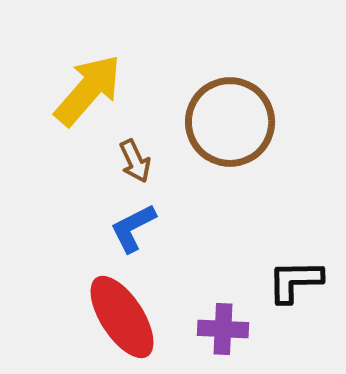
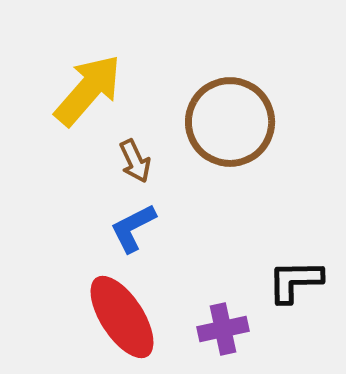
purple cross: rotated 15 degrees counterclockwise
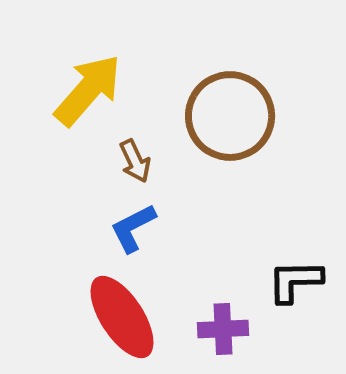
brown circle: moved 6 px up
purple cross: rotated 9 degrees clockwise
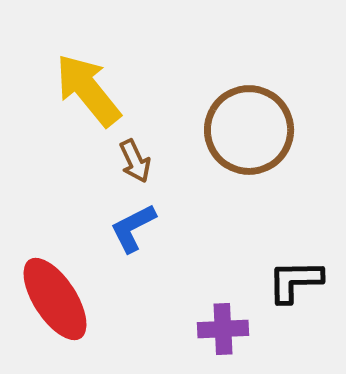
yellow arrow: rotated 80 degrees counterclockwise
brown circle: moved 19 px right, 14 px down
red ellipse: moved 67 px left, 18 px up
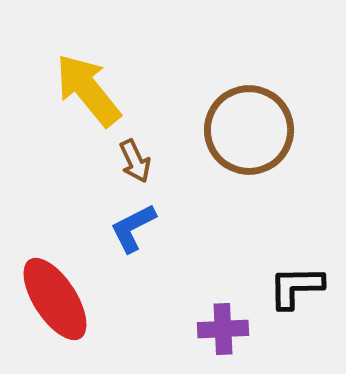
black L-shape: moved 1 px right, 6 px down
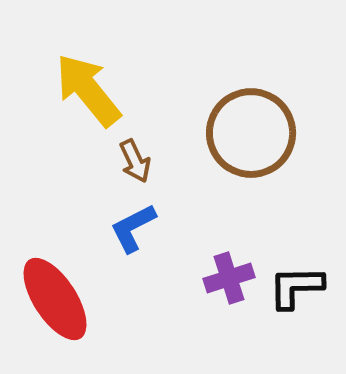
brown circle: moved 2 px right, 3 px down
purple cross: moved 6 px right, 51 px up; rotated 15 degrees counterclockwise
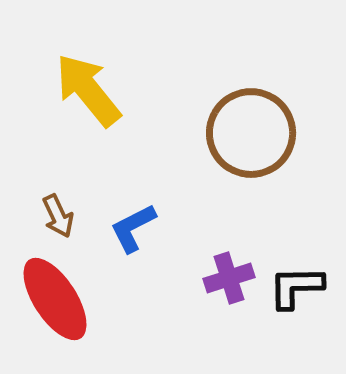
brown arrow: moved 77 px left, 55 px down
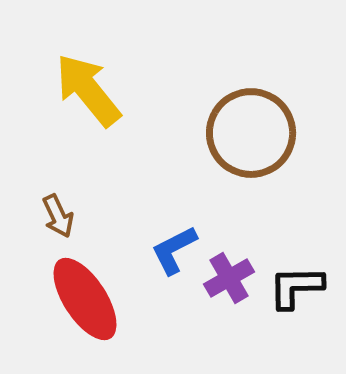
blue L-shape: moved 41 px right, 22 px down
purple cross: rotated 12 degrees counterclockwise
red ellipse: moved 30 px right
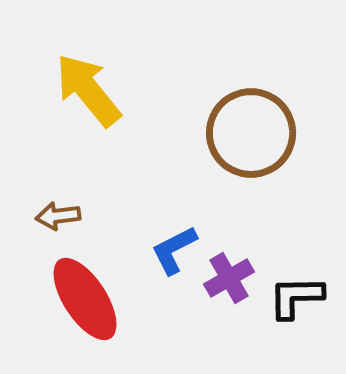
brown arrow: rotated 108 degrees clockwise
black L-shape: moved 10 px down
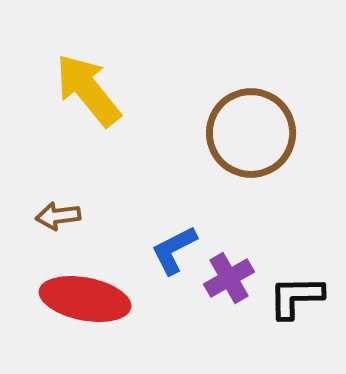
red ellipse: rotated 46 degrees counterclockwise
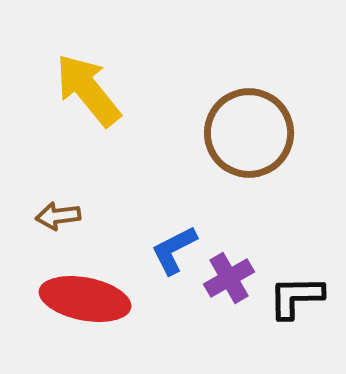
brown circle: moved 2 px left
